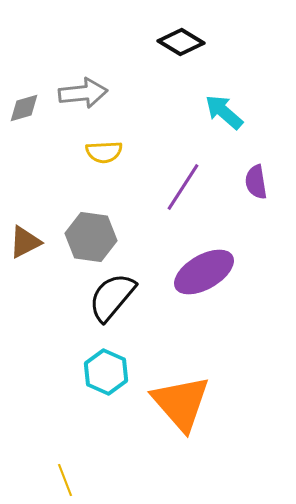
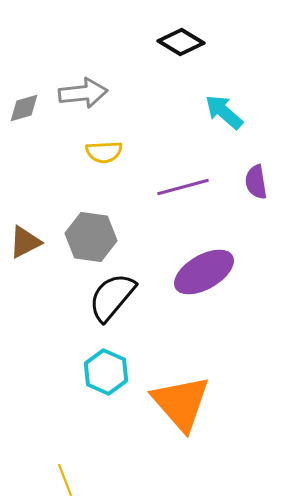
purple line: rotated 42 degrees clockwise
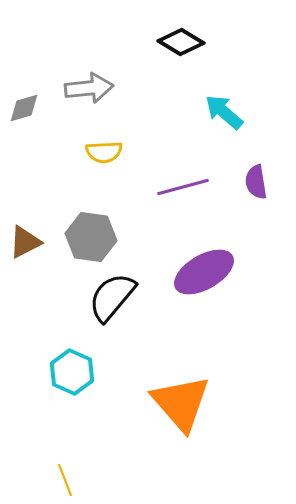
gray arrow: moved 6 px right, 5 px up
cyan hexagon: moved 34 px left
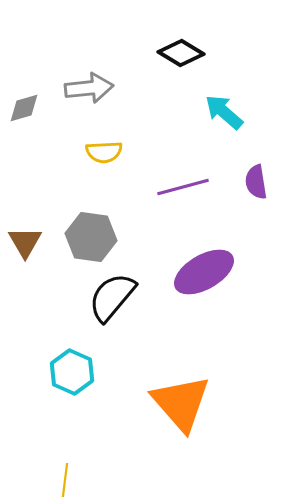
black diamond: moved 11 px down
brown triangle: rotated 33 degrees counterclockwise
yellow line: rotated 28 degrees clockwise
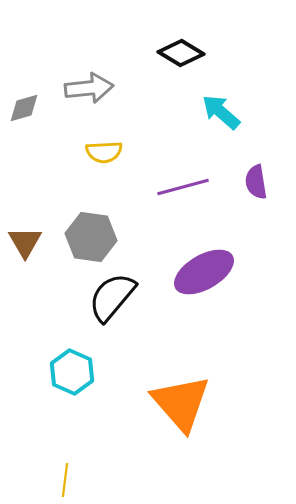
cyan arrow: moved 3 px left
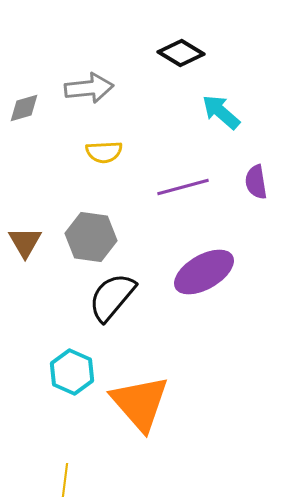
orange triangle: moved 41 px left
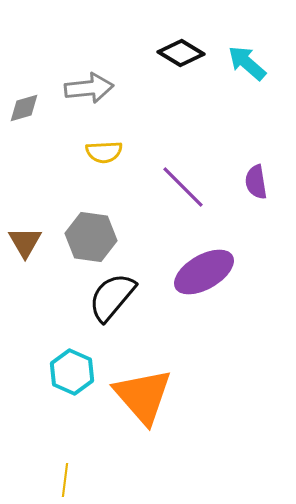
cyan arrow: moved 26 px right, 49 px up
purple line: rotated 60 degrees clockwise
orange triangle: moved 3 px right, 7 px up
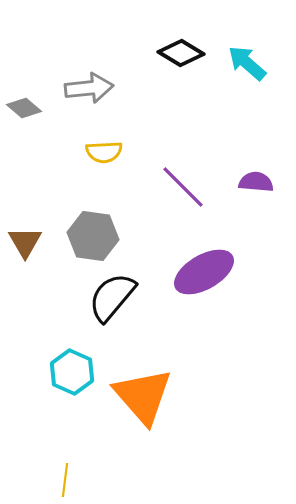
gray diamond: rotated 56 degrees clockwise
purple semicircle: rotated 104 degrees clockwise
gray hexagon: moved 2 px right, 1 px up
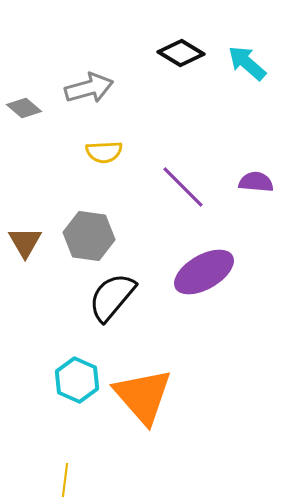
gray arrow: rotated 9 degrees counterclockwise
gray hexagon: moved 4 px left
cyan hexagon: moved 5 px right, 8 px down
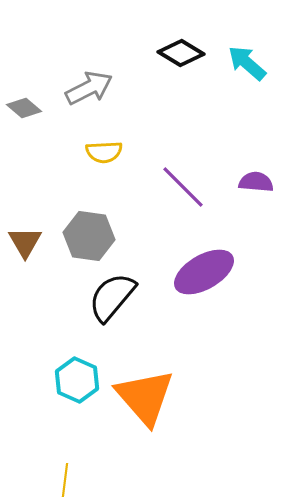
gray arrow: rotated 12 degrees counterclockwise
orange triangle: moved 2 px right, 1 px down
